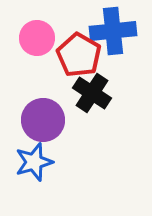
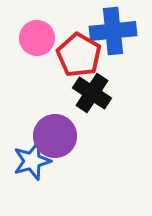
purple circle: moved 12 px right, 16 px down
blue star: moved 2 px left, 1 px up
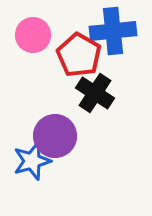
pink circle: moved 4 px left, 3 px up
black cross: moved 3 px right
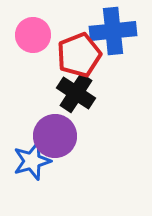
red pentagon: rotated 21 degrees clockwise
black cross: moved 19 px left
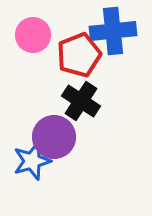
black cross: moved 5 px right, 8 px down
purple circle: moved 1 px left, 1 px down
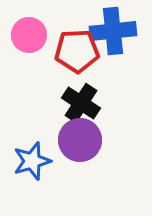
pink circle: moved 4 px left
red pentagon: moved 2 px left, 4 px up; rotated 18 degrees clockwise
black cross: moved 2 px down
purple circle: moved 26 px right, 3 px down
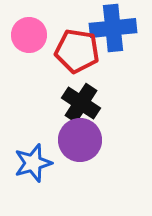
blue cross: moved 3 px up
red pentagon: rotated 12 degrees clockwise
blue star: moved 1 px right, 2 px down
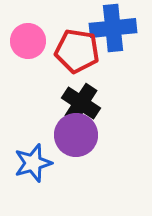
pink circle: moved 1 px left, 6 px down
purple circle: moved 4 px left, 5 px up
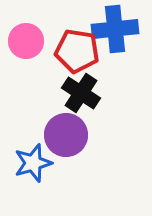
blue cross: moved 2 px right, 1 px down
pink circle: moved 2 px left
black cross: moved 10 px up
purple circle: moved 10 px left
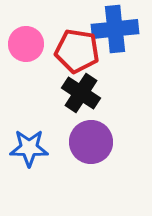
pink circle: moved 3 px down
purple circle: moved 25 px right, 7 px down
blue star: moved 4 px left, 15 px up; rotated 18 degrees clockwise
